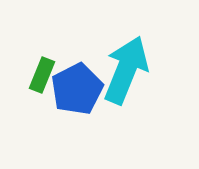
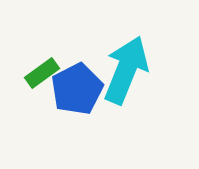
green rectangle: moved 2 px up; rotated 32 degrees clockwise
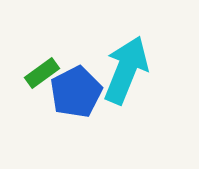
blue pentagon: moved 1 px left, 3 px down
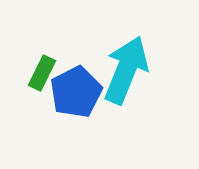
green rectangle: rotated 28 degrees counterclockwise
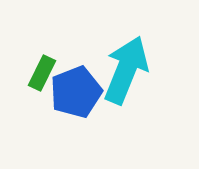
blue pentagon: rotated 6 degrees clockwise
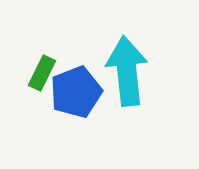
cyan arrow: moved 1 px right, 1 px down; rotated 28 degrees counterclockwise
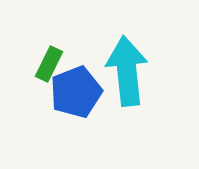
green rectangle: moved 7 px right, 9 px up
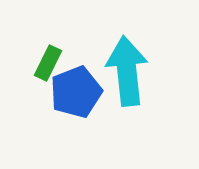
green rectangle: moved 1 px left, 1 px up
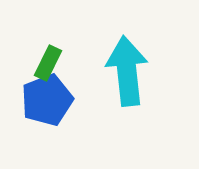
blue pentagon: moved 29 px left, 8 px down
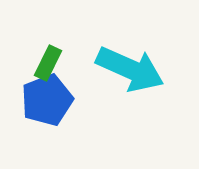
cyan arrow: moved 3 px right, 2 px up; rotated 120 degrees clockwise
